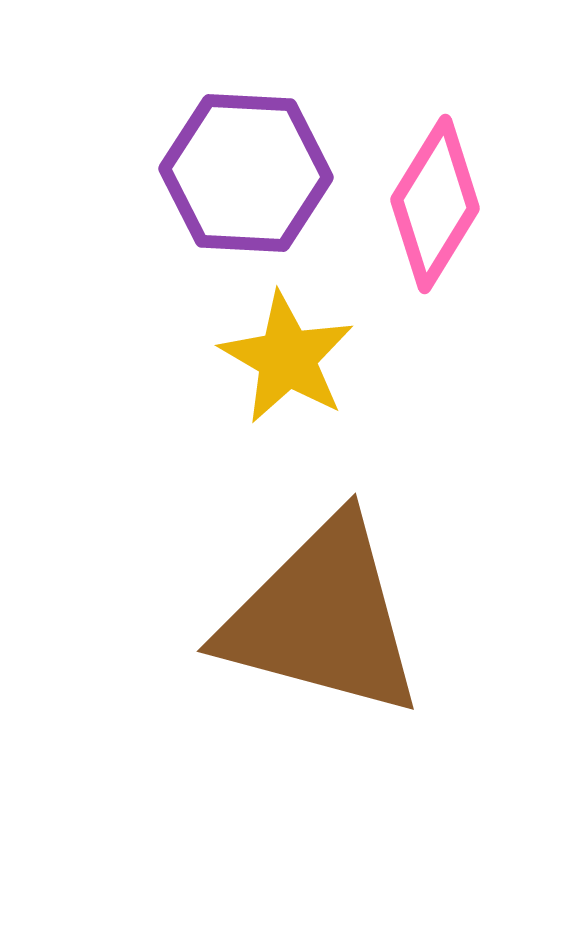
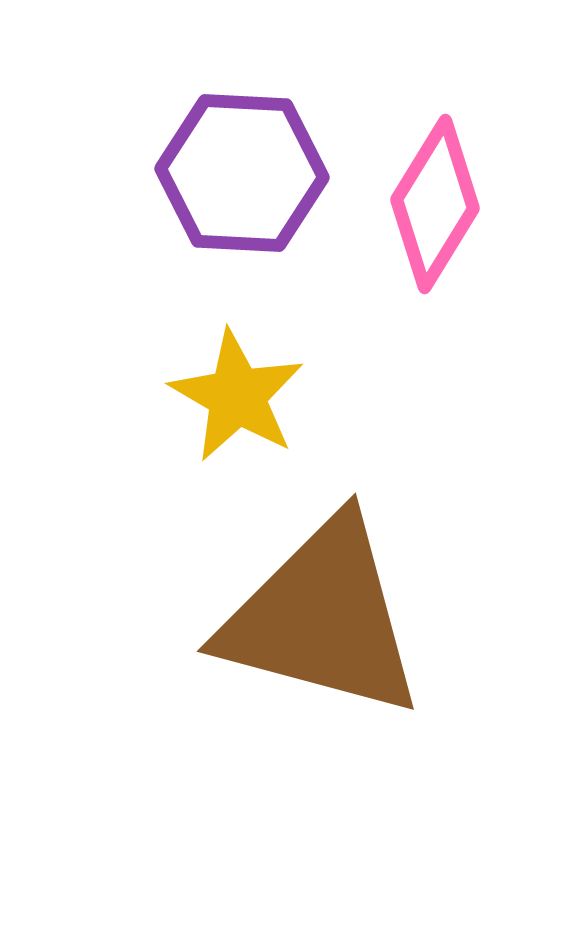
purple hexagon: moved 4 px left
yellow star: moved 50 px left, 38 px down
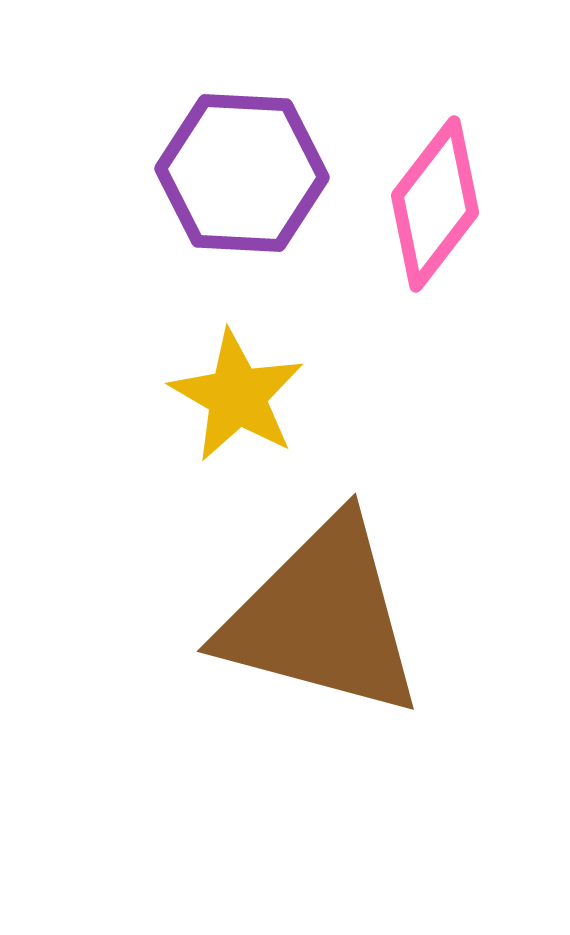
pink diamond: rotated 6 degrees clockwise
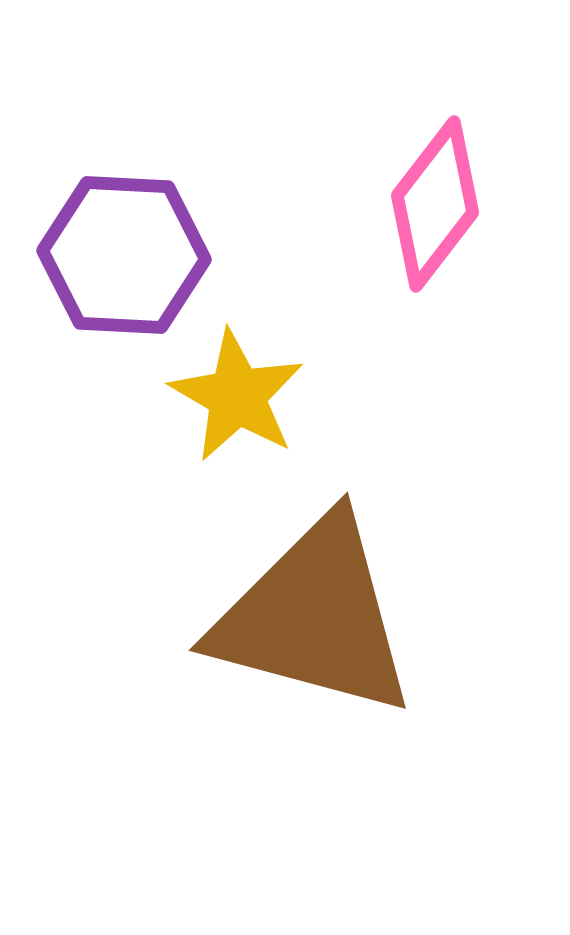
purple hexagon: moved 118 px left, 82 px down
brown triangle: moved 8 px left, 1 px up
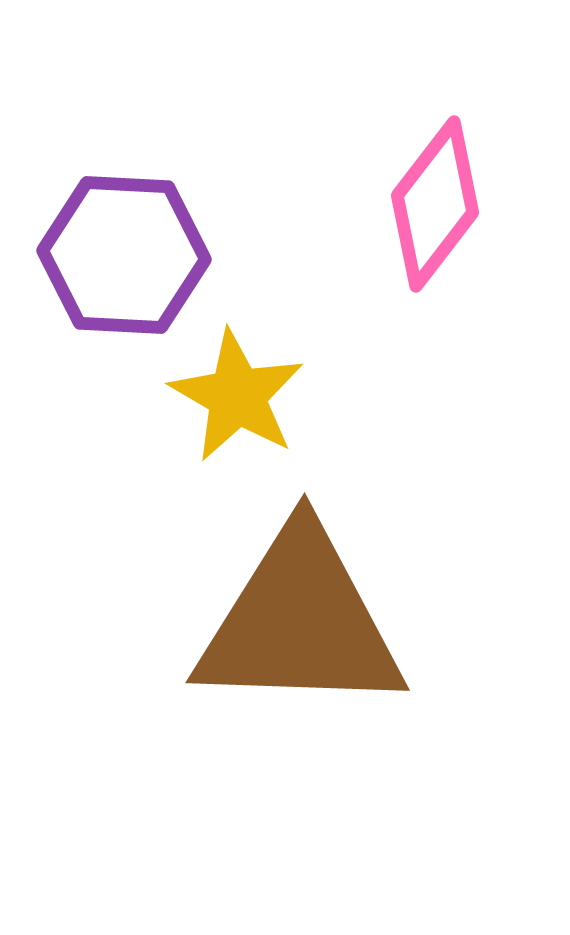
brown triangle: moved 14 px left, 5 px down; rotated 13 degrees counterclockwise
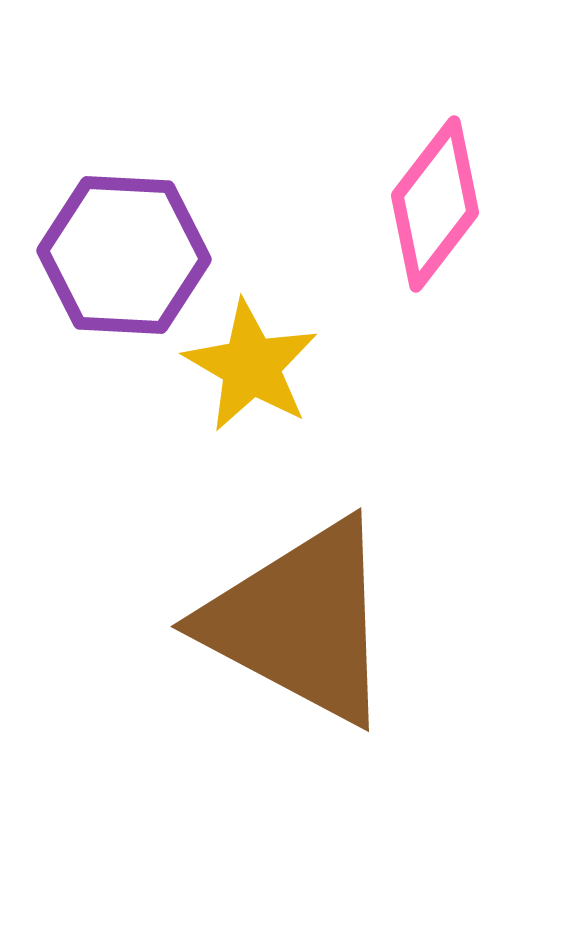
yellow star: moved 14 px right, 30 px up
brown triangle: rotated 26 degrees clockwise
